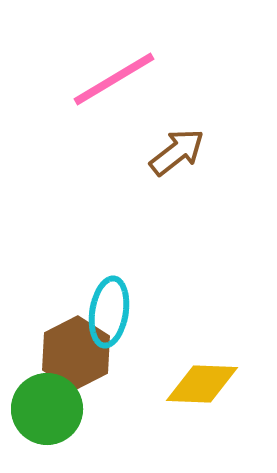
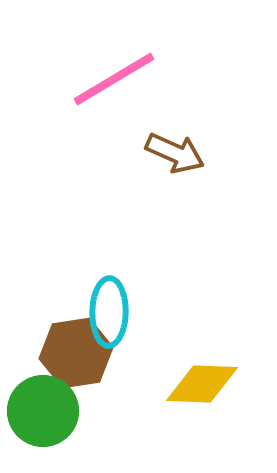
brown arrow: moved 2 px left, 1 px down; rotated 62 degrees clockwise
cyan ellipse: rotated 8 degrees counterclockwise
brown hexagon: rotated 18 degrees clockwise
green circle: moved 4 px left, 2 px down
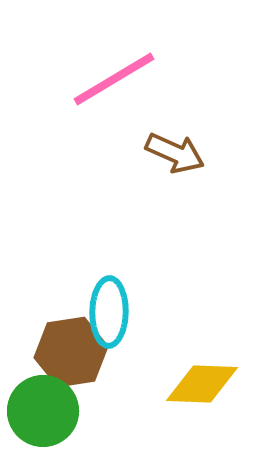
brown hexagon: moved 5 px left, 1 px up
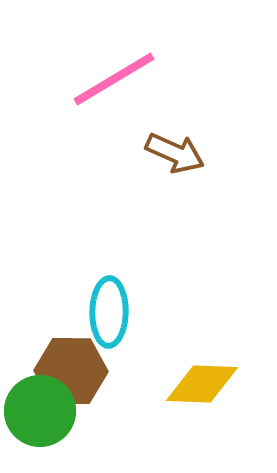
brown hexagon: moved 19 px down; rotated 10 degrees clockwise
green circle: moved 3 px left
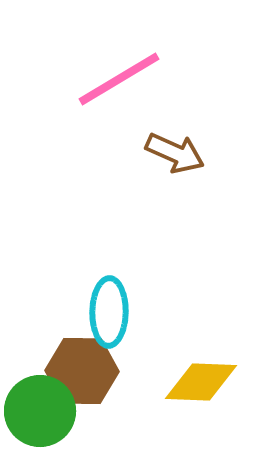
pink line: moved 5 px right
brown hexagon: moved 11 px right
yellow diamond: moved 1 px left, 2 px up
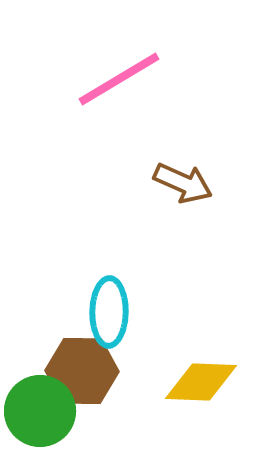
brown arrow: moved 8 px right, 30 px down
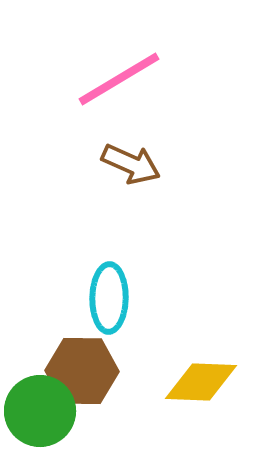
brown arrow: moved 52 px left, 19 px up
cyan ellipse: moved 14 px up
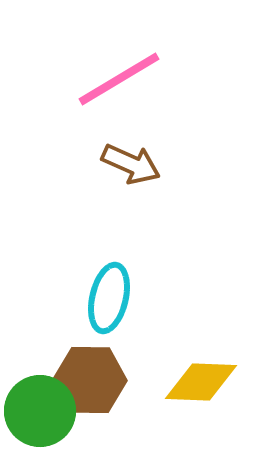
cyan ellipse: rotated 12 degrees clockwise
brown hexagon: moved 8 px right, 9 px down
